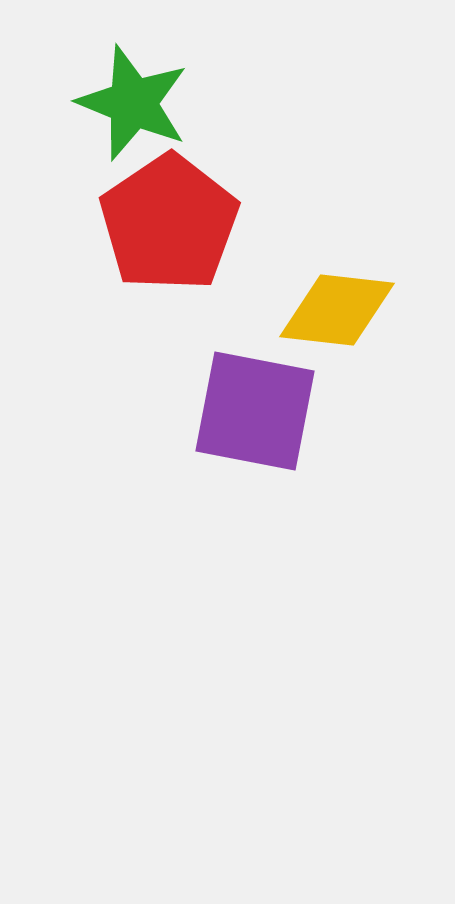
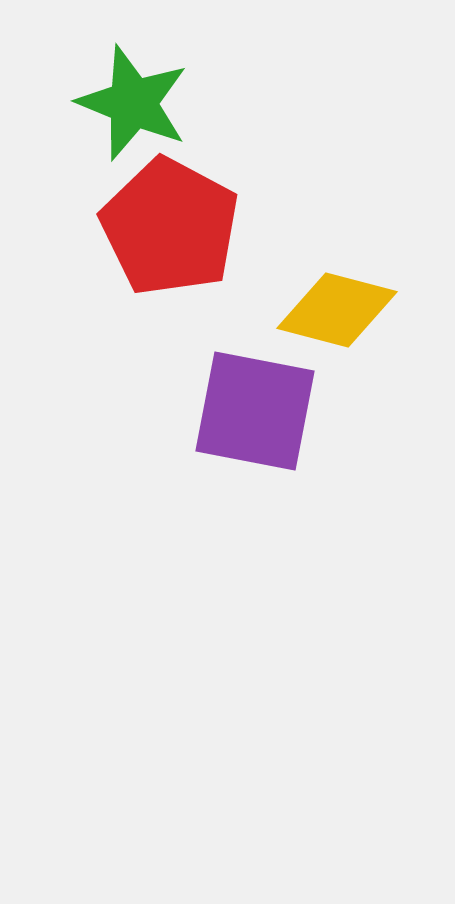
red pentagon: moved 1 px right, 4 px down; rotated 10 degrees counterclockwise
yellow diamond: rotated 8 degrees clockwise
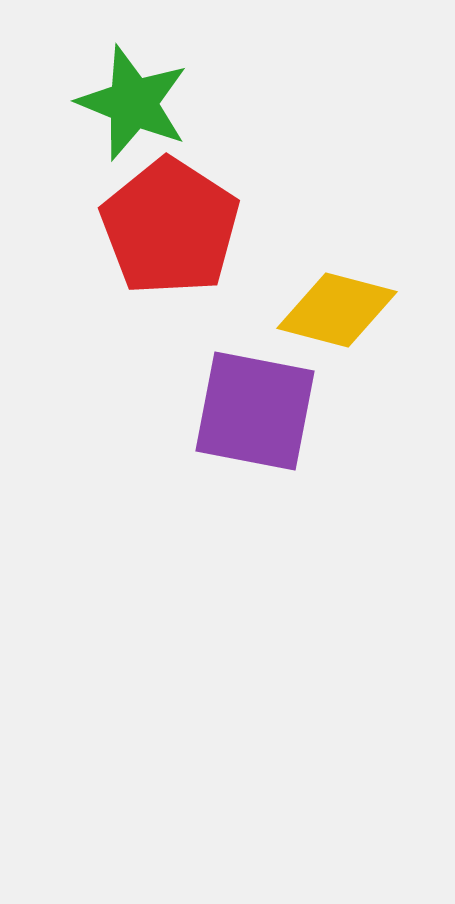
red pentagon: rotated 5 degrees clockwise
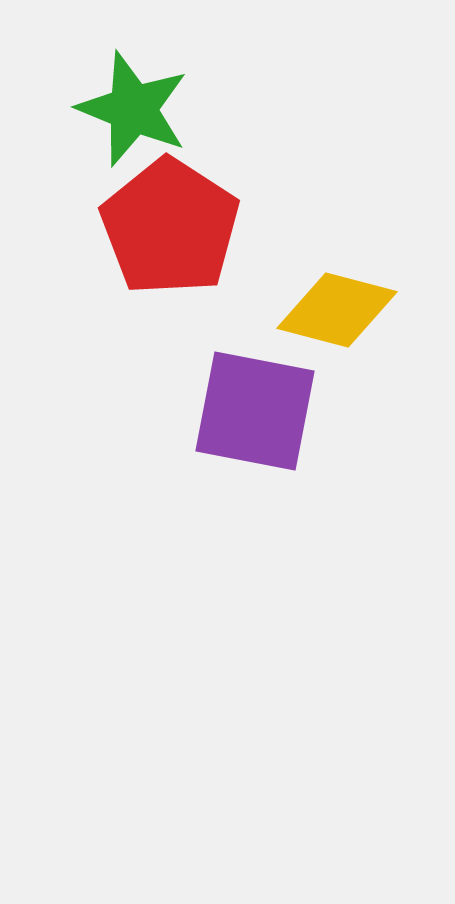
green star: moved 6 px down
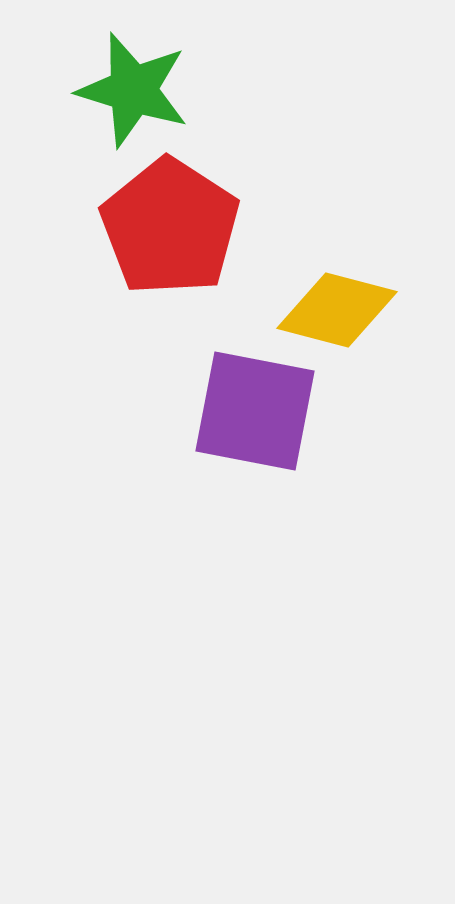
green star: moved 19 px up; rotated 5 degrees counterclockwise
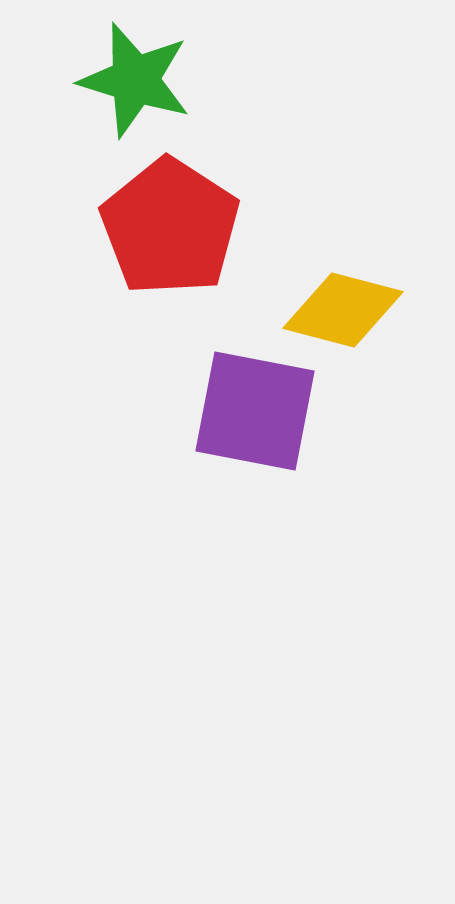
green star: moved 2 px right, 10 px up
yellow diamond: moved 6 px right
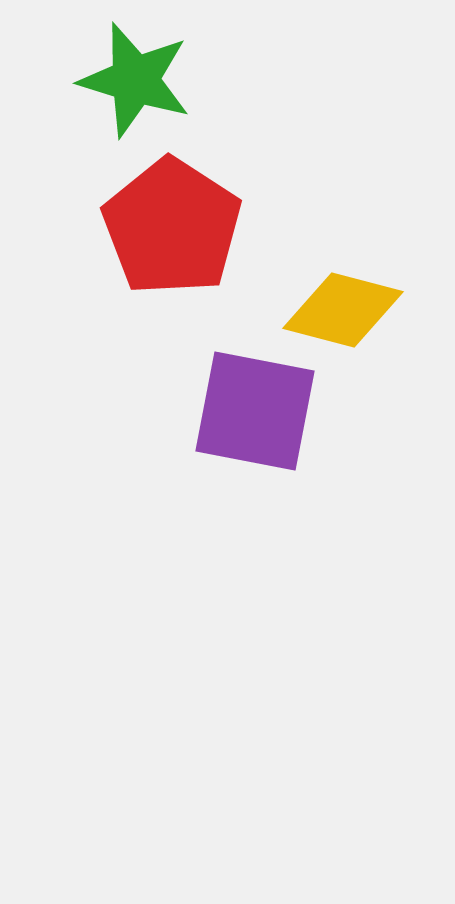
red pentagon: moved 2 px right
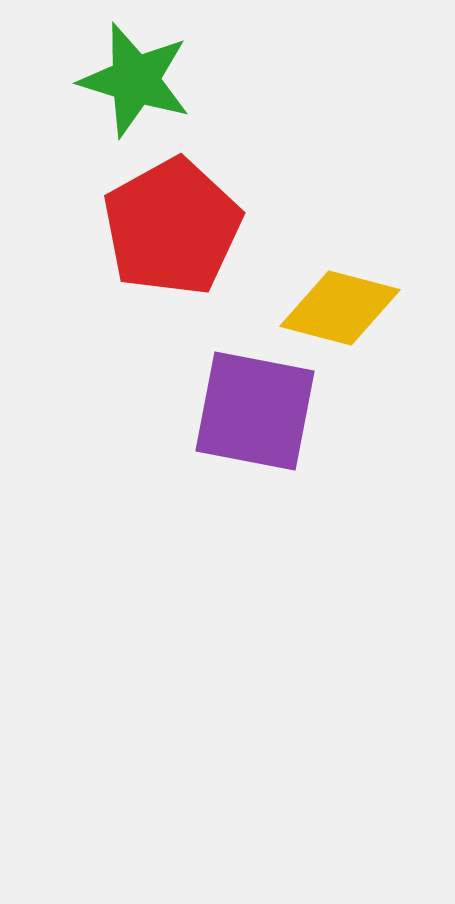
red pentagon: rotated 10 degrees clockwise
yellow diamond: moved 3 px left, 2 px up
